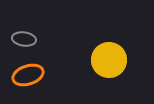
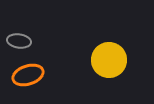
gray ellipse: moved 5 px left, 2 px down
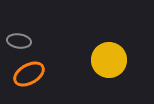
orange ellipse: moved 1 px right, 1 px up; rotated 12 degrees counterclockwise
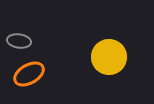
yellow circle: moved 3 px up
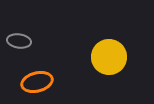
orange ellipse: moved 8 px right, 8 px down; rotated 16 degrees clockwise
